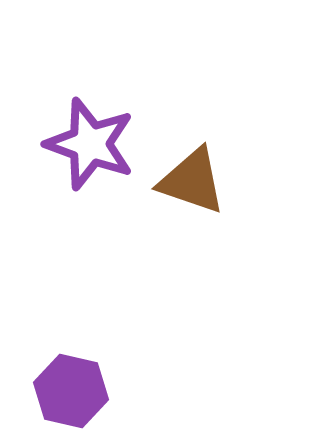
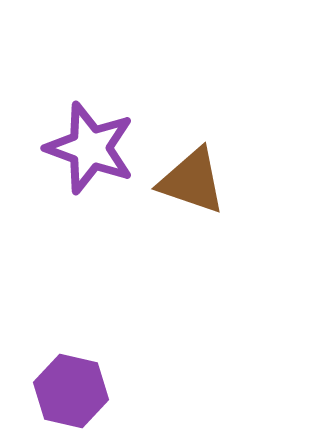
purple star: moved 4 px down
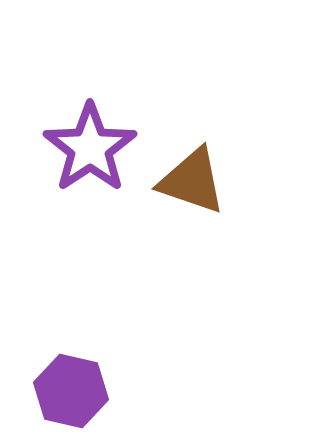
purple star: rotated 18 degrees clockwise
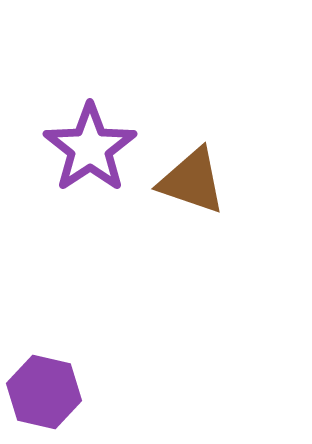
purple hexagon: moved 27 px left, 1 px down
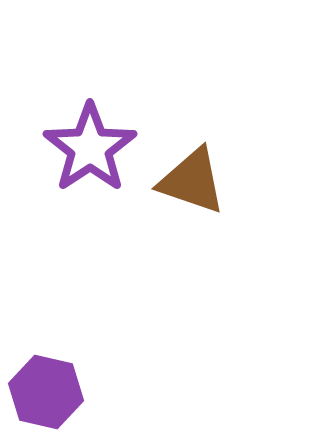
purple hexagon: moved 2 px right
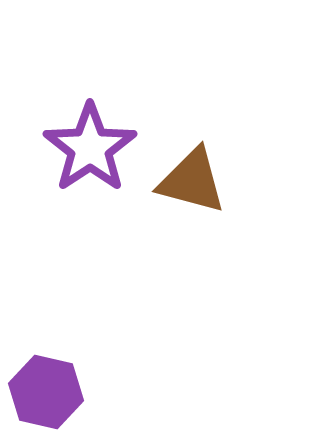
brown triangle: rotated 4 degrees counterclockwise
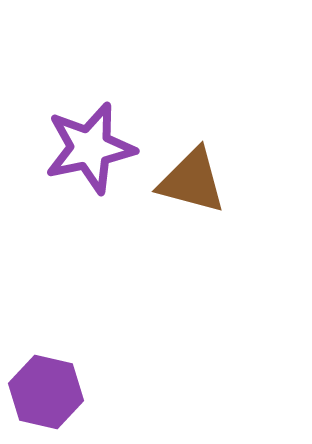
purple star: rotated 22 degrees clockwise
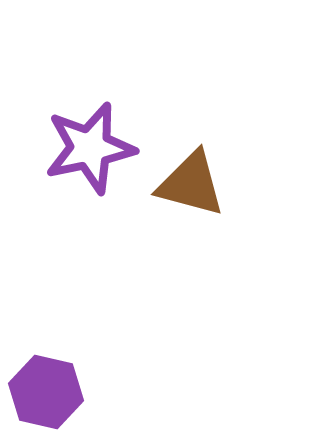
brown triangle: moved 1 px left, 3 px down
